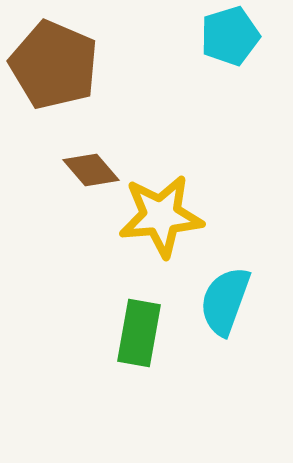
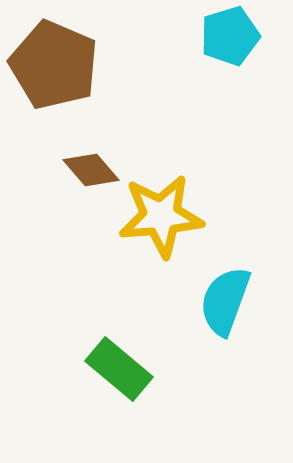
green rectangle: moved 20 px left, 36 px down; rotated 60 degrees counterclockwise
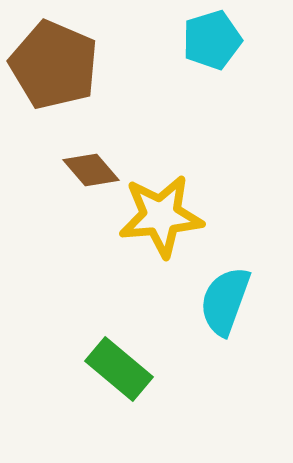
cyan pentagon: moved 18 px left, 4 px down
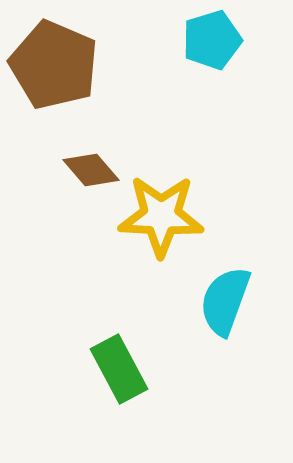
yellow star: rotated 8 degrees clockwise
green rectangle: rotated 22 degrees clockwise
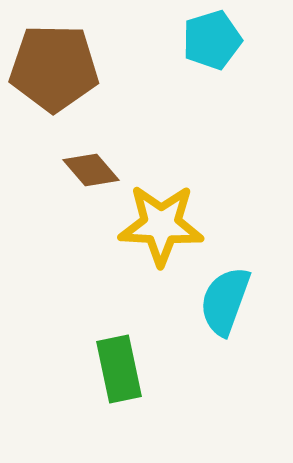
brown pentagon: moved 3 px down; rotated 22 degrees counterclockwise
yellow star: moved 9 px down
green rectangle: rotated 16 degrees clockwise
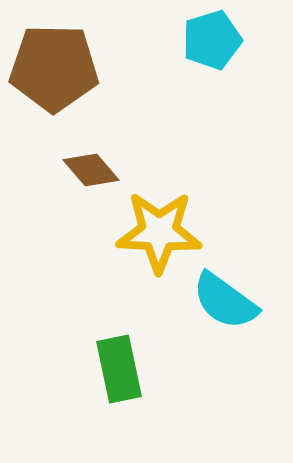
yellow star: moved 2 px left, 7 px down
cyan semicircle: rotated 74 degrees counterclockwise
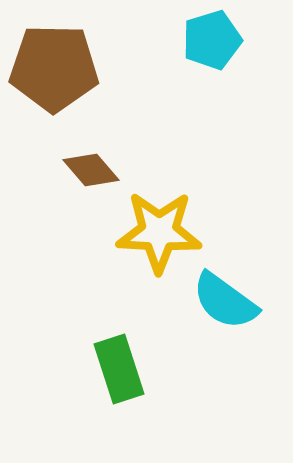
green rectangle: rotated 6 degrees counterclockwise
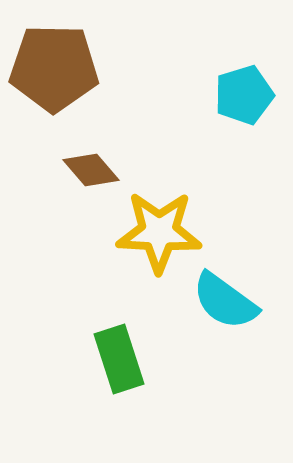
cyan pentagon: moved 32 px right, 55 px down
green rectangle: moved 10 px up
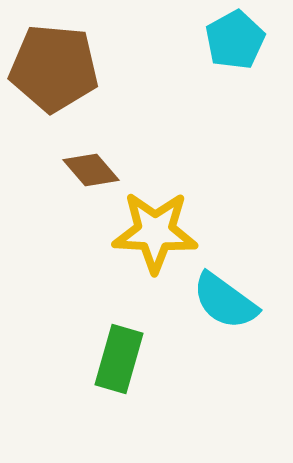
brown pentagon: rotated 4 degrees clockwise
cyan pentagon: moved 9 px left, 55 px up; rotated 12 degrees counterclockwise
yellow star: moved 4 px left
green rectangle: rotated 34 degrees clockwise
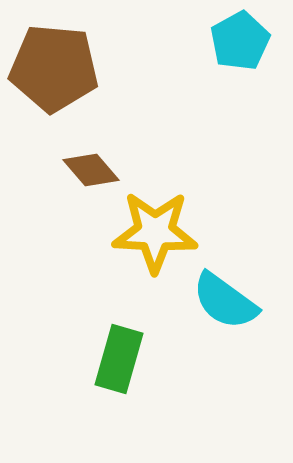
cyan pentagon: moved 5 px right, 1 px down
